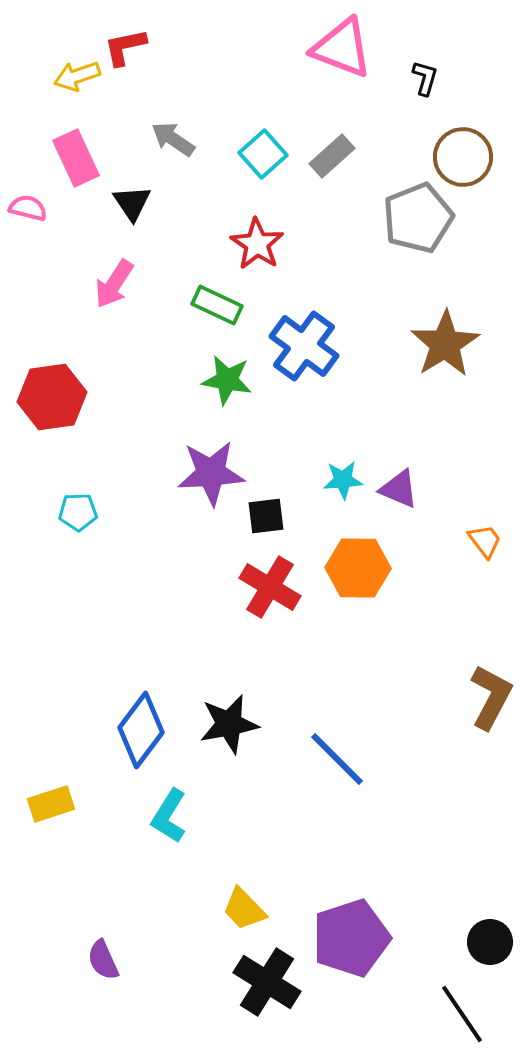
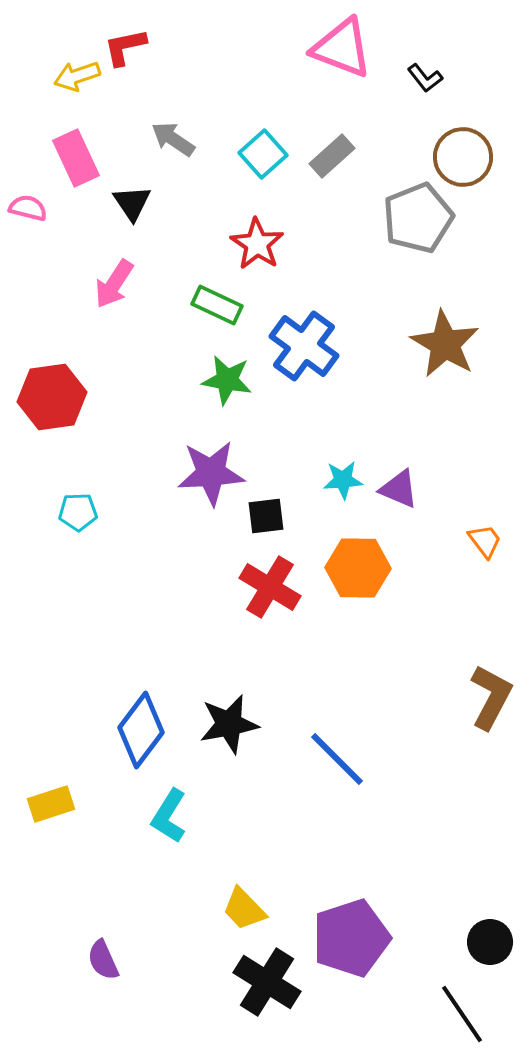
black L-shape: rotated 126 degrees clockwise
brown star: rotated 10 degrees counterclockwise
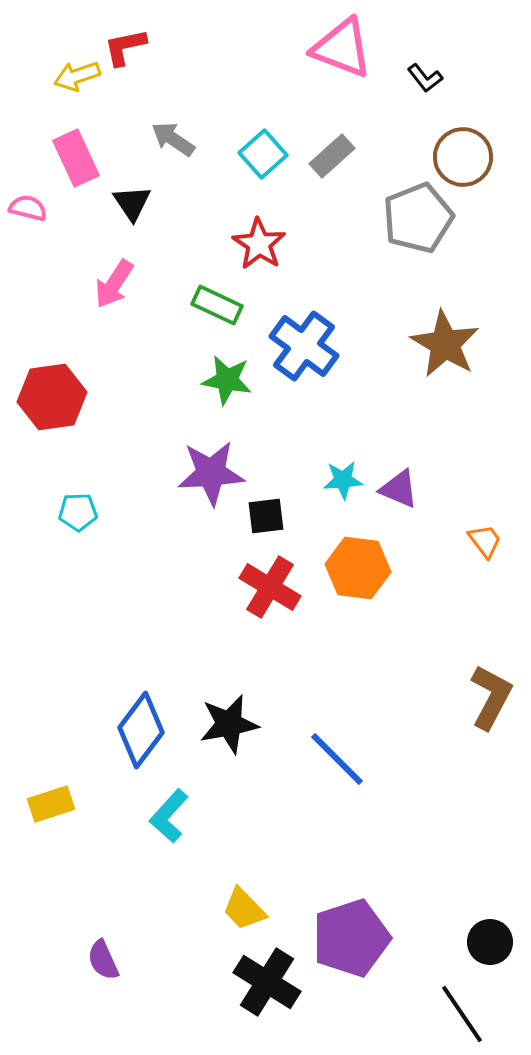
red star: moved 2 px right
orange hexagon: rotated 6 degrees clockwise
cyan L-shape: rotated 10 degrees clockwise
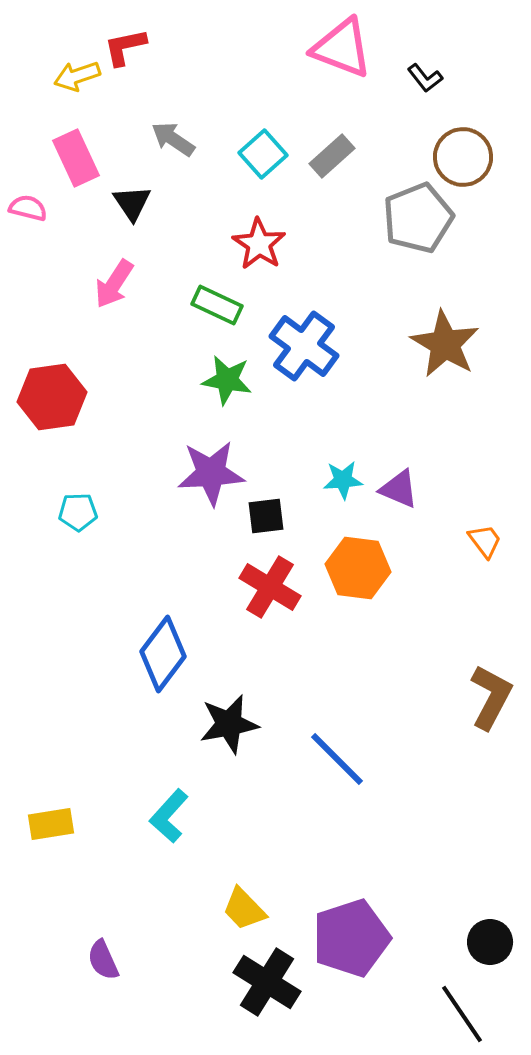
blue diamond: moved 22 px right, 76 px up
yellow rectangle: moved 20 px down; rotated 9 degrees clockwise
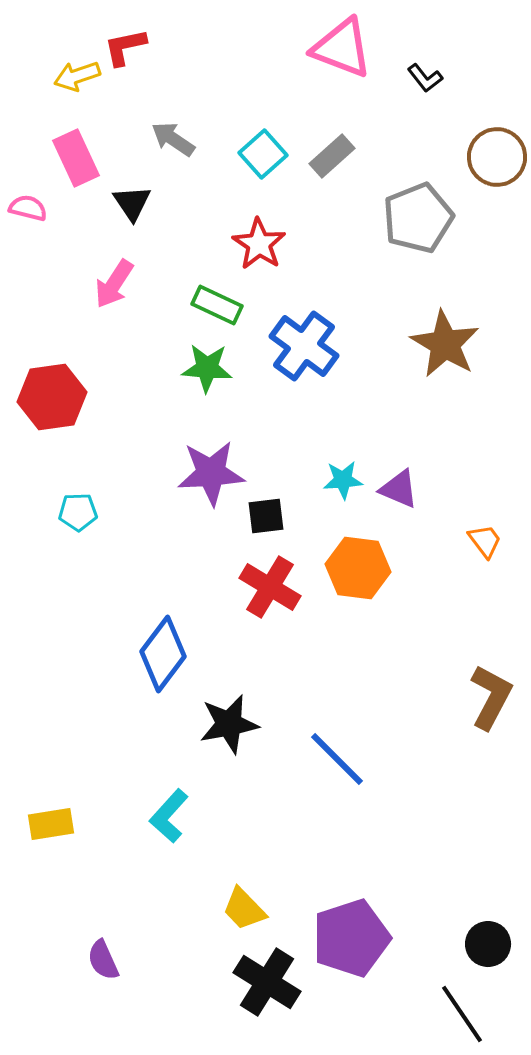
brown circle: moved 34 px right
green star: moved 20 px left, 12 px up; rotated 6 degrees counterclockwise
black circle: moved 2 px left, 2 px down
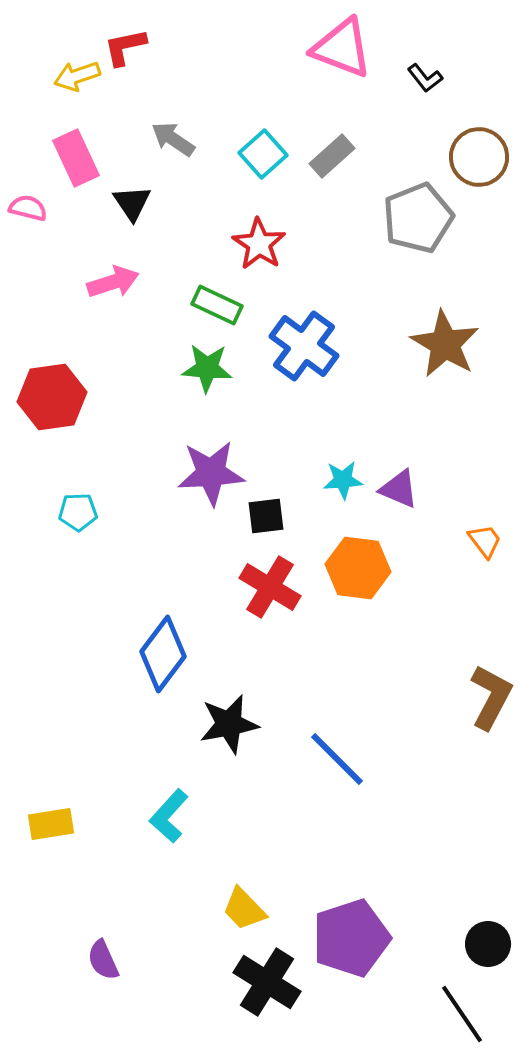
brown circle: moved 18 px left
pink arrow: moved 1 px left, 2 px up; rotated 141 degrees counterclockwise
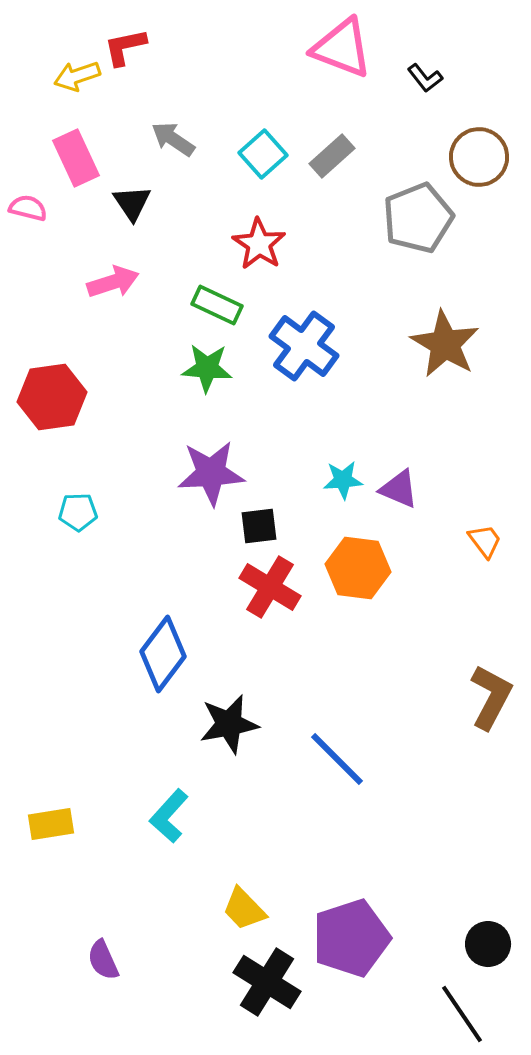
black square: moved 7 px left, 10 px down
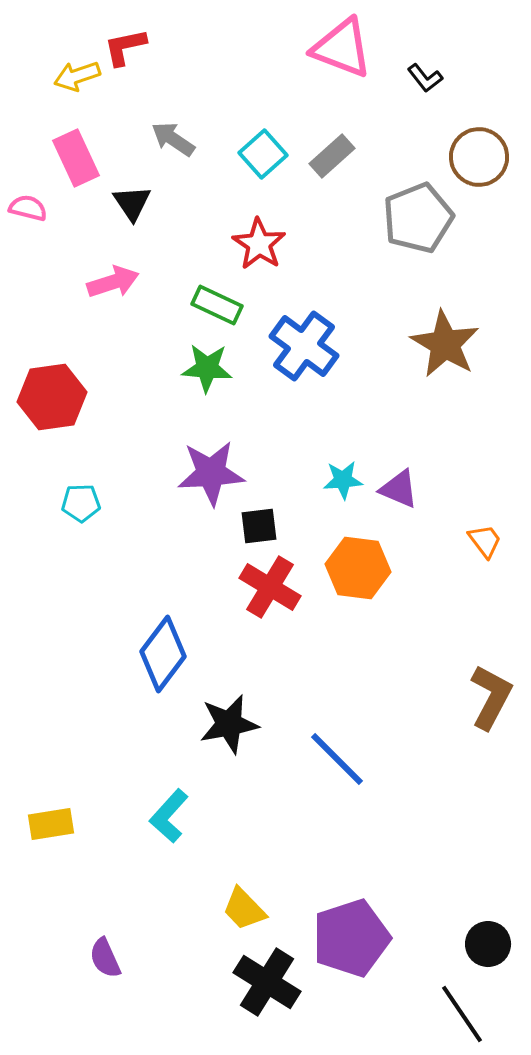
cyan pentagon: moved 3 px right, 9 px up
purple semicircle: moved 2 px right, 2 px up
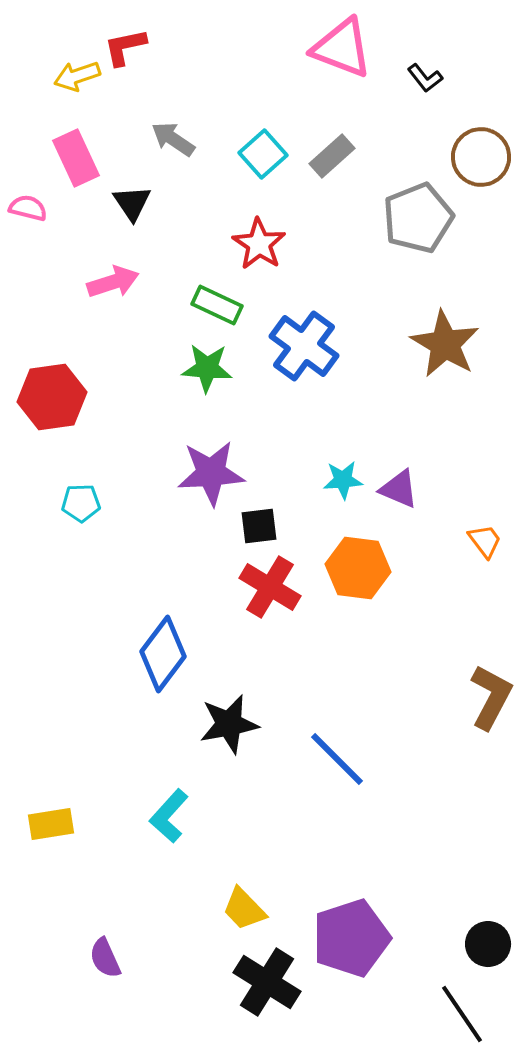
brown circle: moved 2 px right
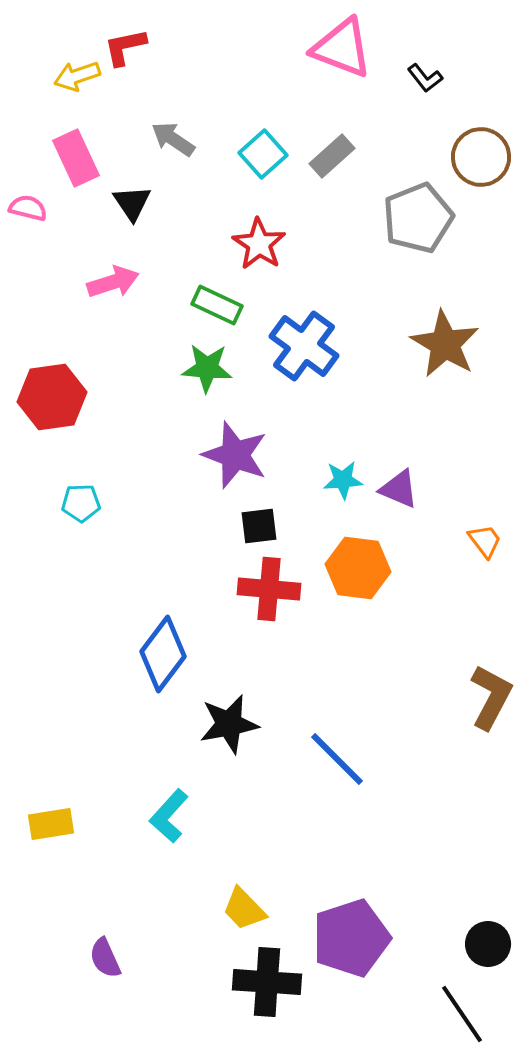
purple star: moved 24 px right, 18 px up; rotated 24 degrees clockwise
red cross: moved 1 px left, 2 px down; rotated 26 degrees counterclockwise
black cross: rotated 28 degrees counterclockwise
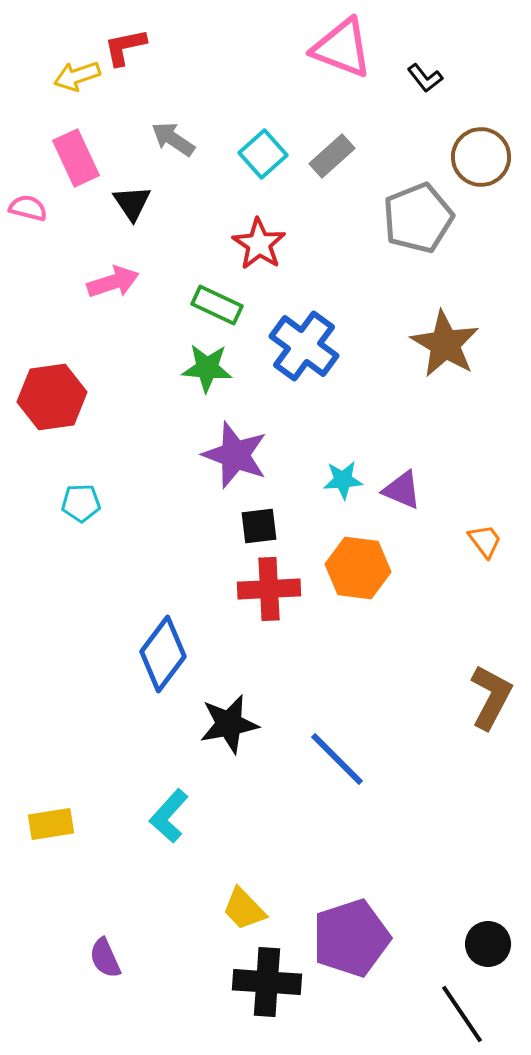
purple triangle: moved 3 px right, 1 px down
red cross: rotated 8 degrees counterclockwise
